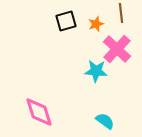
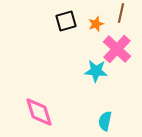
brown line: rotated 18 degrees clockwise
cyan semicircle: rotated 114 degrees counterclockwise
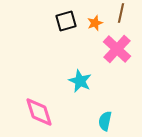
orange star: moved 1 px left, 1 px up
cyan star: moved 16 px left, 10 px down; rotated 20 degrees clockwise
